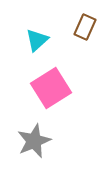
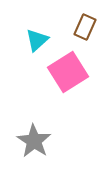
pink square: moved 17 px right, 16 px up
gray star: rotated 16 degrees counterclockwise
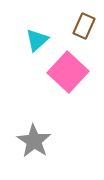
brown rectangle: moved 1 px left, 1 px up
pink square: rotated 15 degrees counterclockwise
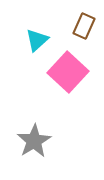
gray star: rotated 8 degrees clockwise
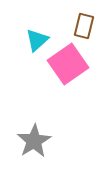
brown rectangle: rotated 10 degrees counterclockwise
pink square: moved 8 px up; rotated 12 degrees clockwise
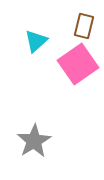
cyan triangle: moved 1 px left, 1 px down
pink square: moved 10 px right
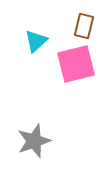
pink square: moved 2 px left; rotated 21 degrees clockwise
gray star: rotated 12 degrees clockwise
